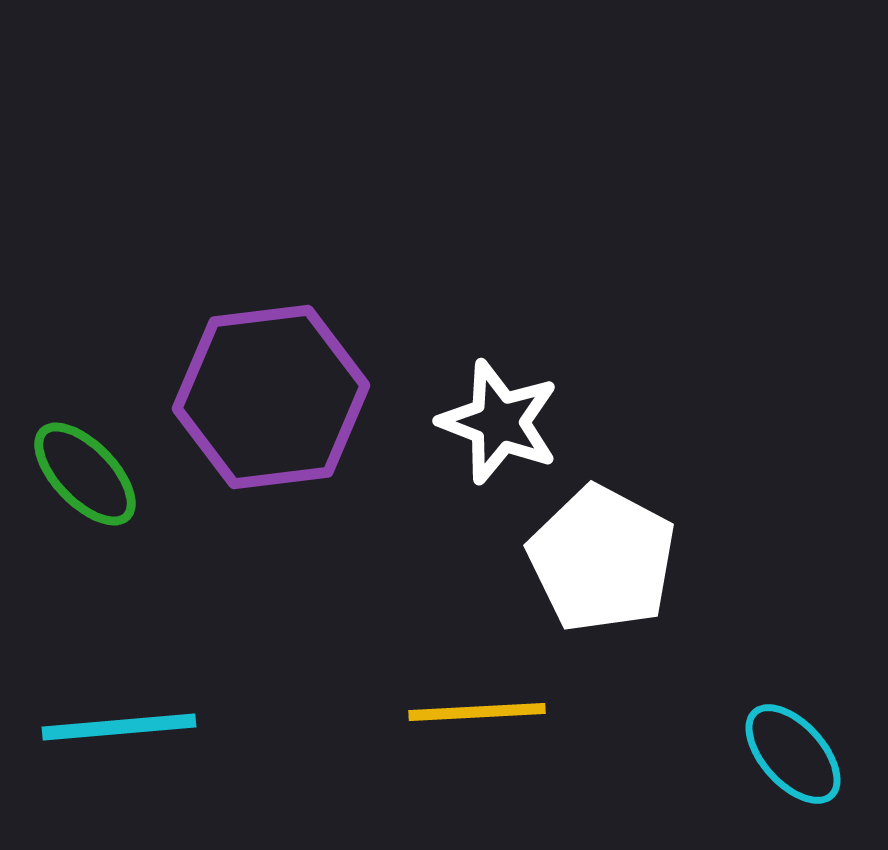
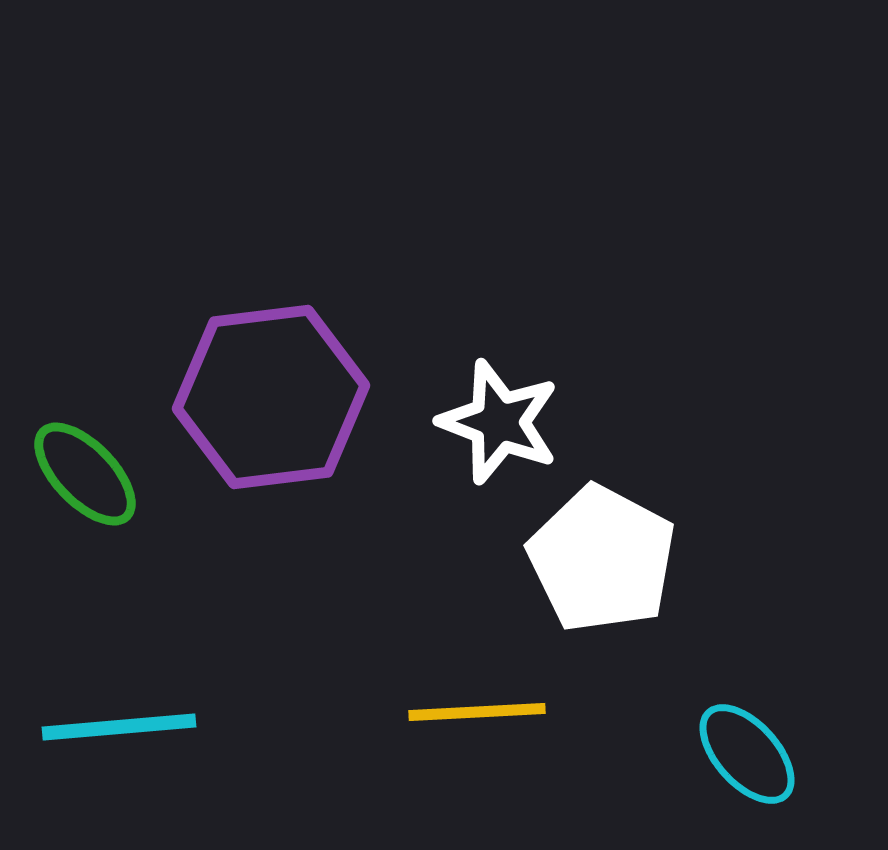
cyan ellipse: moved 46 px left
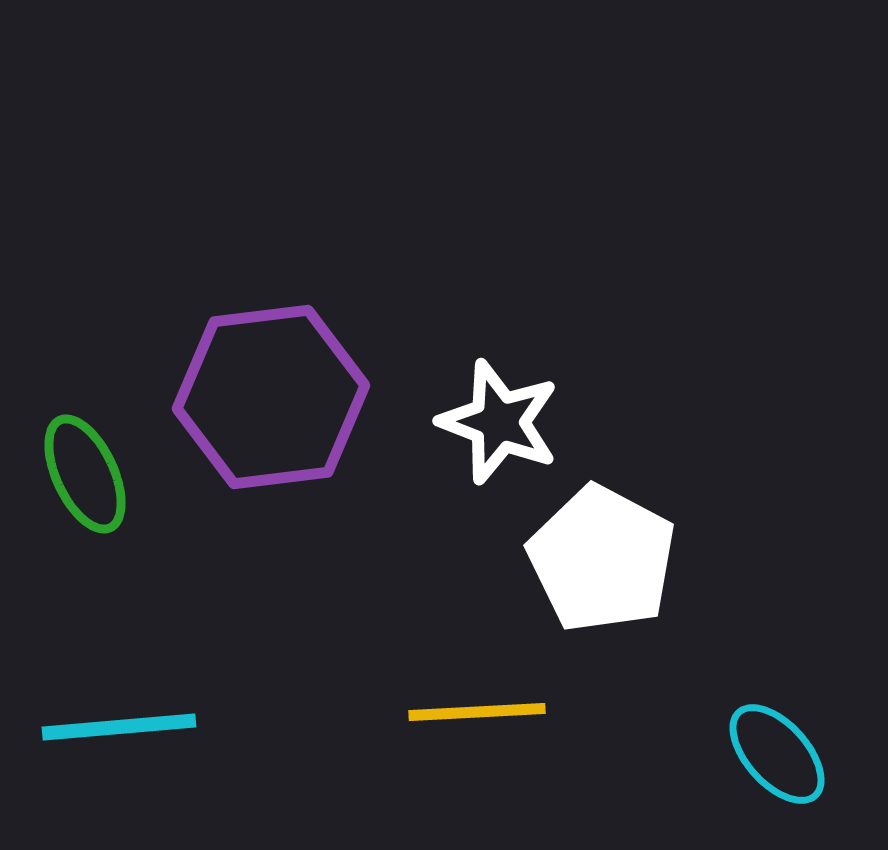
green ellipse: rotated 19 degrees clockwise
cyan ellipse: moved 30 px right
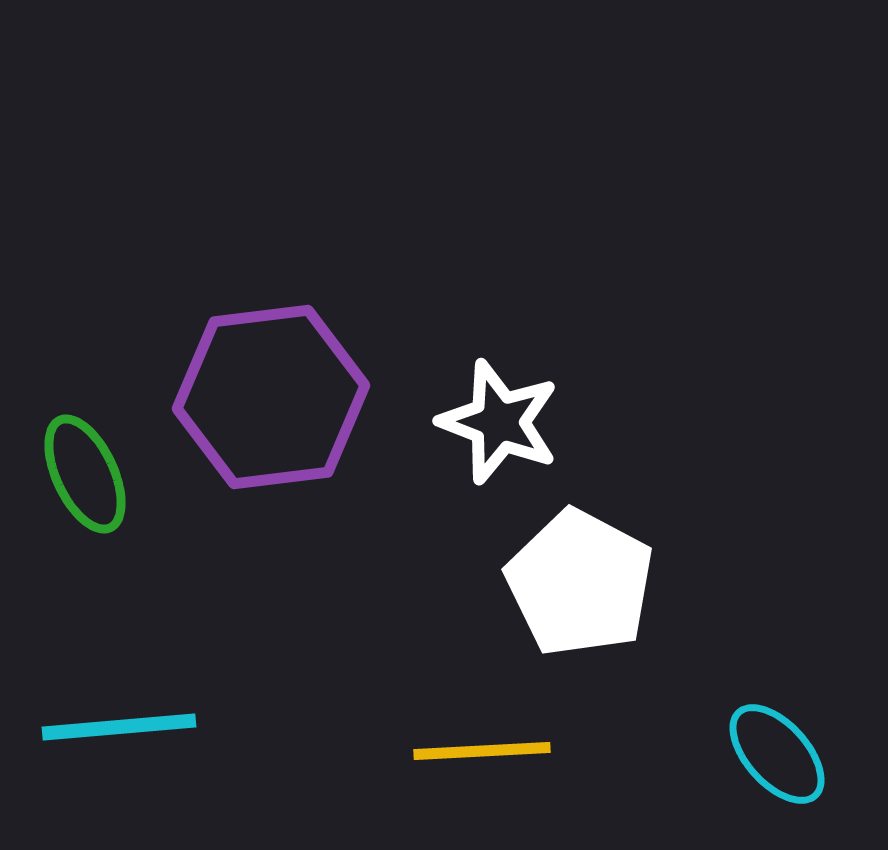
white pentagon: moved 22 px left, 24 px down
yellow line: moved 5 px right, 39 px down
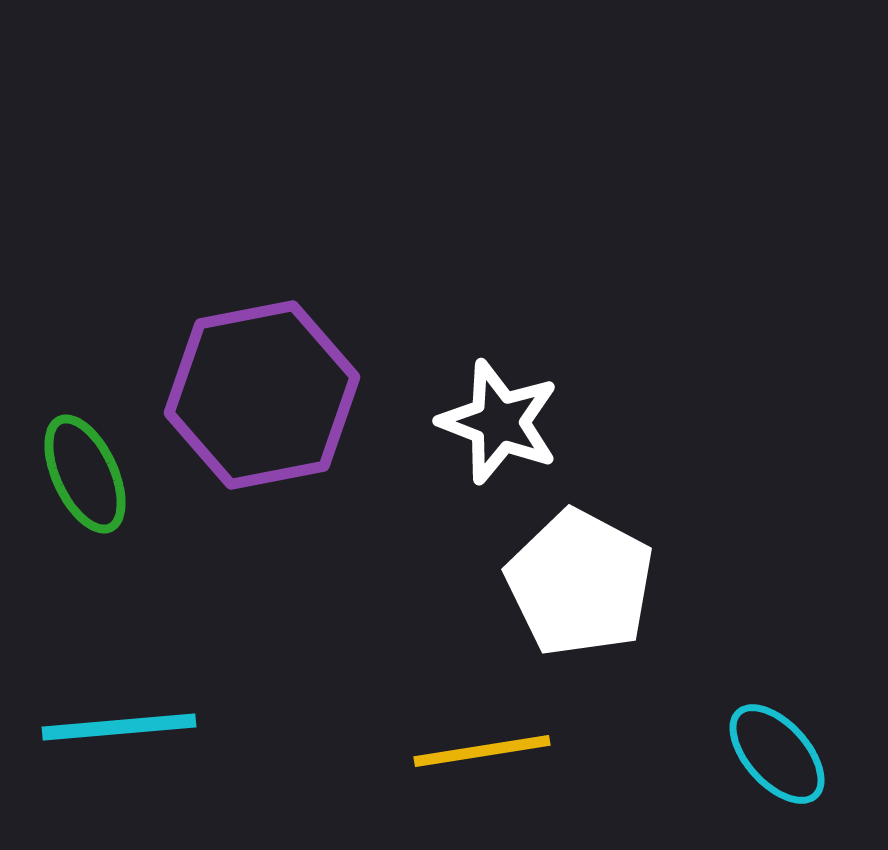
purple hexagon: moved 9 px left, 2 px up; rotated 4 degrees counterclockwise
yellow line: rotated 6 degrees counterclockwise
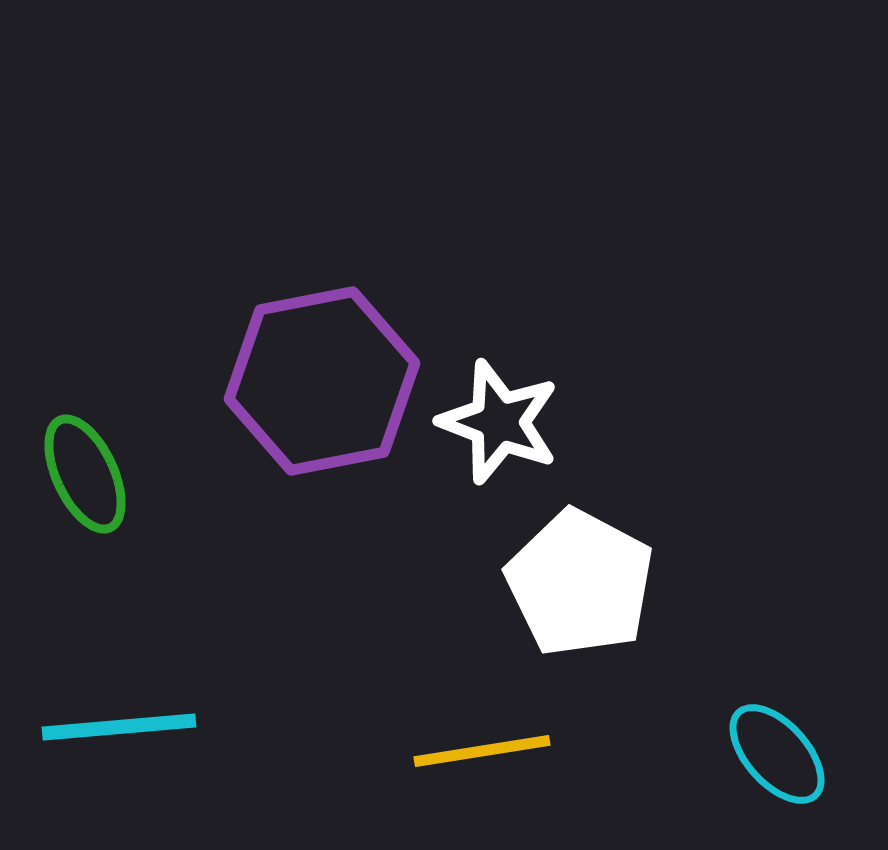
purple hexagon: moved 60 px right, 14 px up
